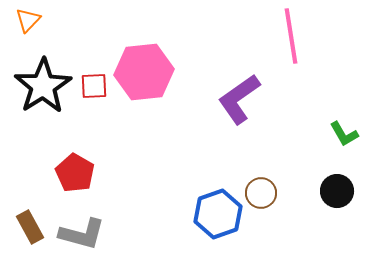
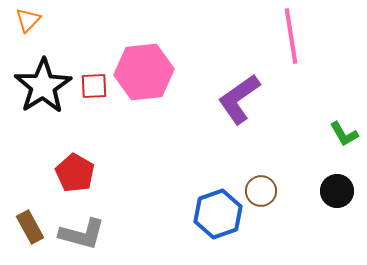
brown circle: moved 2 px up
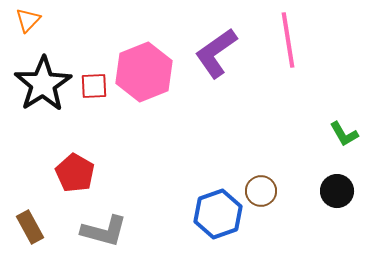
pink line: moved 3 px left, 4 px down
pink hexagon: rotated 16 degrees counterclockwise
black star: moved 2 px up
purple L-shape: moved 23 px left, 46 px up
gray L-shape: moved 22 px right, 3 px up
